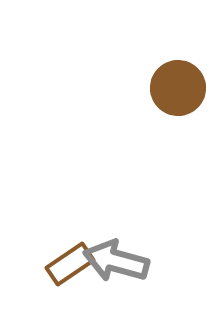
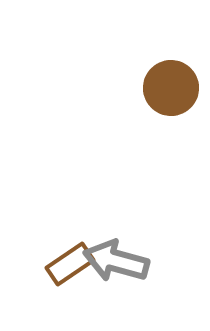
brown circle: moved 7 px left
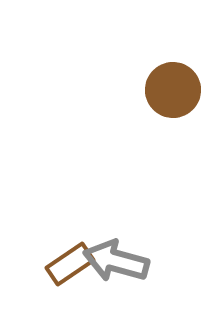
brown circle: moved 2 px right, 2 px down
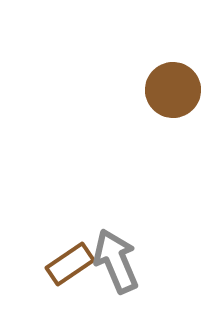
gray arrow: rotated 52 degrees clockwise
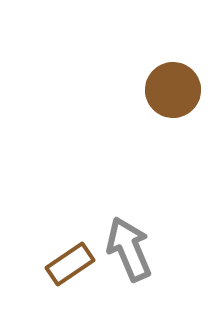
gray arrow: moved 13 px right, 12 px up
